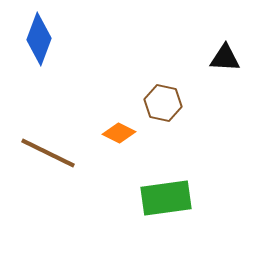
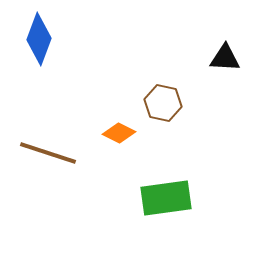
brown line: rotated 8 degrees counterclockwise
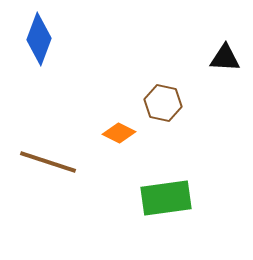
brown line: moved 9 px down
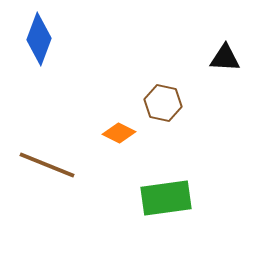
brown line: moved 1 px left, 3 px down; rotated 4 degrees clockwise
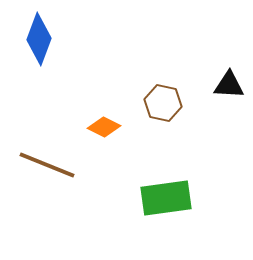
black triangle: moved 4 px right, 27 px down
orange diamond: moved 15 px left, 6 px up
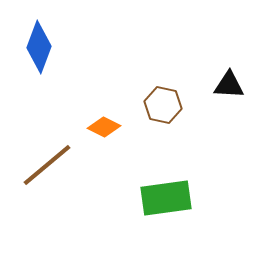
blue diamond: moved 8 px down
brown hexagon: moved 2 px down
brown line: rotated 62 degrees counterclockwise
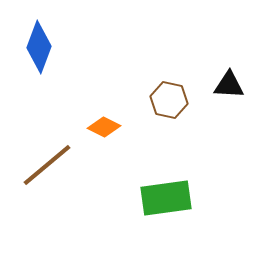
brown hexagon: moved 6 px right, 5 px up
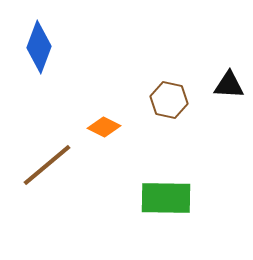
green rectangle: rotated 9 degrees clockwise
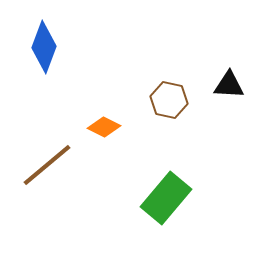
blue diamond: moved 5 px right
green rectangle: rotated 51 degrees counterclockwise
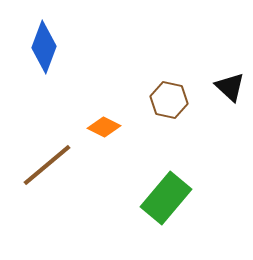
black triangle: moved 1 px right, 2 px down; rotated 40 degrees clockwise
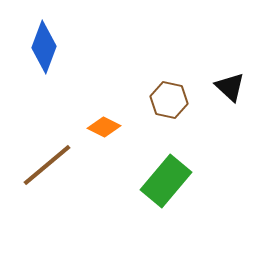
green rectangle: moved 17 px up
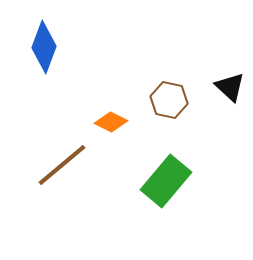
orange diamond: moved 7 px right, 5 px up
brown line: moved 15 px right
